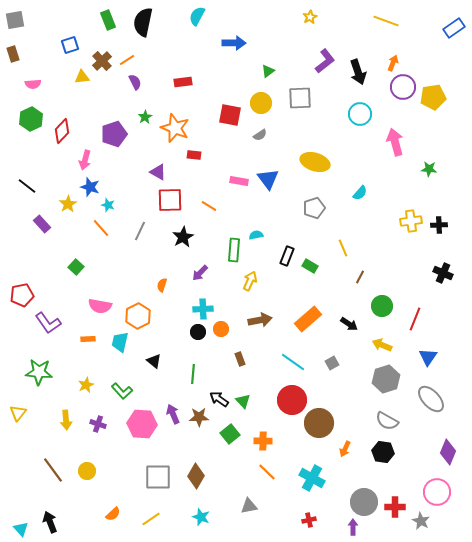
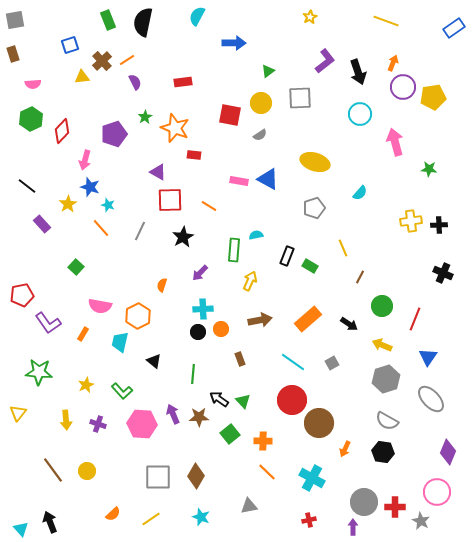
blue triangle at (268, 179): rotated 25 degrees counterclockwise
orange rectangle at (88, 339): moved 5 px left, 5 px up; rotated 56 degrees counterclockwise
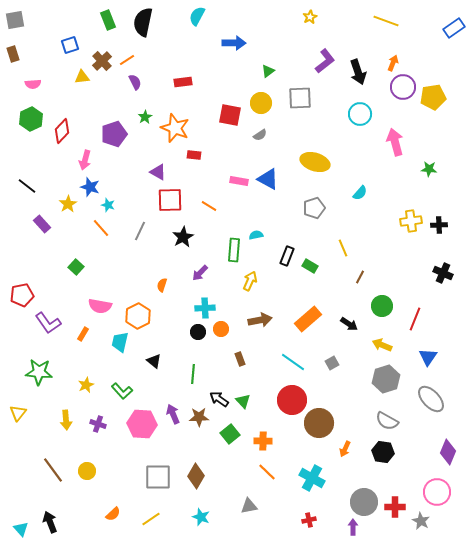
cyan cross at (203, 309): moved 2 px right, 1 px up
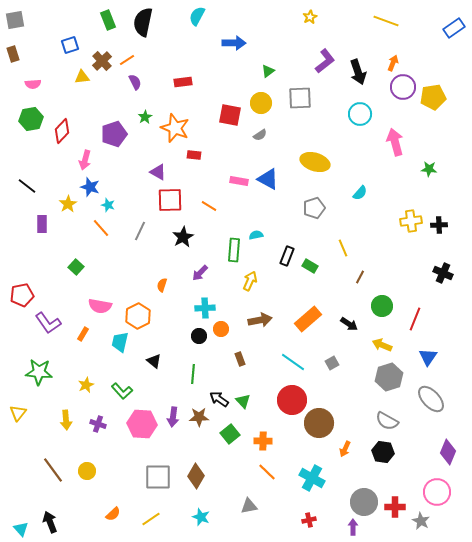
green hexagon at (31, 119): rotated 15 degrees clockwise
purple rectangle at (42, 224): rotated 42 degrees clockwise
black circle at (198, 332): moved 1 px right, 4 px down
gray hexagon at (386, 379): moved 3 px right, 2 px up
purple arrow at (173, 414): moved 3 px down; rotated 150 degrees counterclockwise
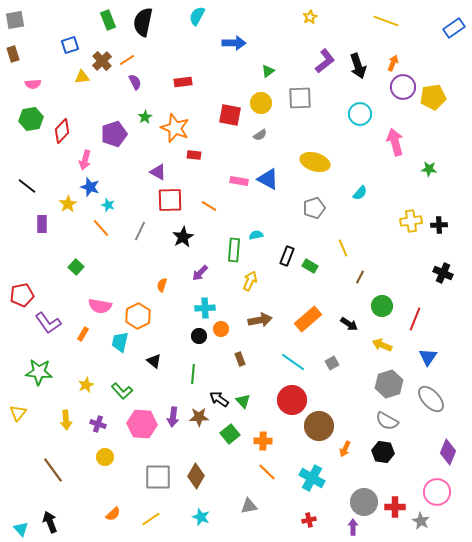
black arrow at (358, 72): moved 6 px up
gray hexagon at (389, 377): moved 7 px down
brown circle at (319, 423): moved 3 px down
yellow circle at (87, 471): moved 18 px right, 14 px up
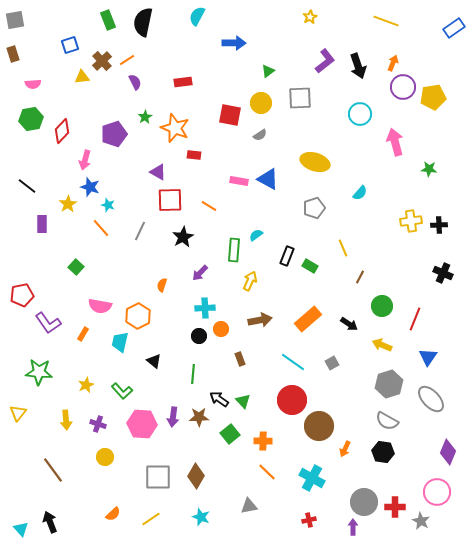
cyan semicircle at (256, 235): rotated 24 degrees counterclockwise
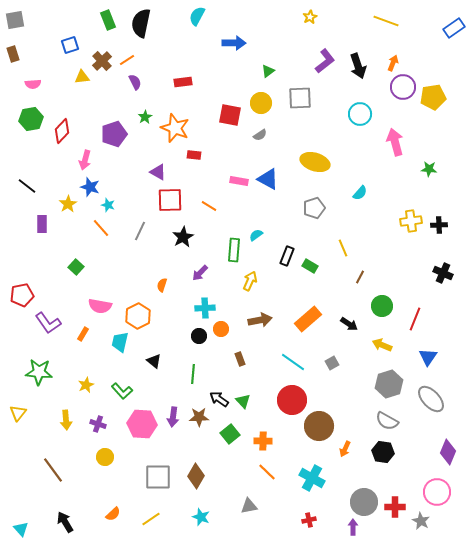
black semicircle at (143, 22): moved 2 px left, 1 px down
black arrow at (50, 522): moved 15 px right; rotated 10 degrees counterclockwise
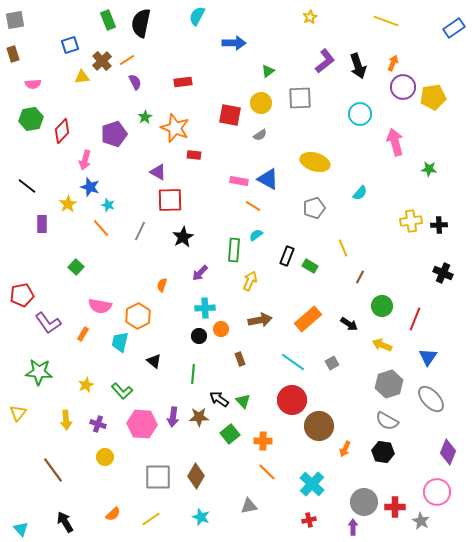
orange line at (209, 206): moved 44 px right
cyan cross at (312, 478): moved 6 px down; rotated 15 degrees clockwise
